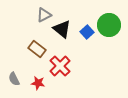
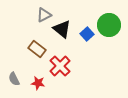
blue square: moved 2 px down
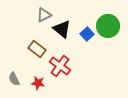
green circle: moved 1 px left, 1 px down
red cross: rotated 10 degrees counterclockwise
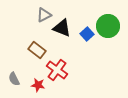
black triangle: moved 1 px up; rotated 18 degrees counterclockwise
brown rectangle: moved 1 px down
red cross: moved 3 px left, 4 px down
red star: moved 2 px down
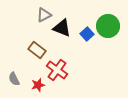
red star: rotated 24 degrees counterclockwise
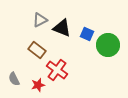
gray triangle: moved 4 px left, 5 px down
green circle: moved 19 px down
blue square: rotated 24 degrees counterclockwise
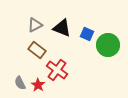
gray triangle: moved 5 px left, 5 px down
gray semicircle: moved 6 px right, 4 px down
red star: rotated 24 degrees counterclockwise
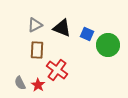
brown rectangle: rotated 54 degrees clockwise
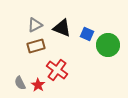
brown rectangle: moved 1 px left, 4 px up; rotated 72 degrees clockwise
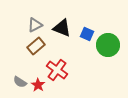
brown rectangle: rotated 24 degrees counterclockwise
gray semicircle: moved 1 px up; rotated 32 degrees counterclockwise
